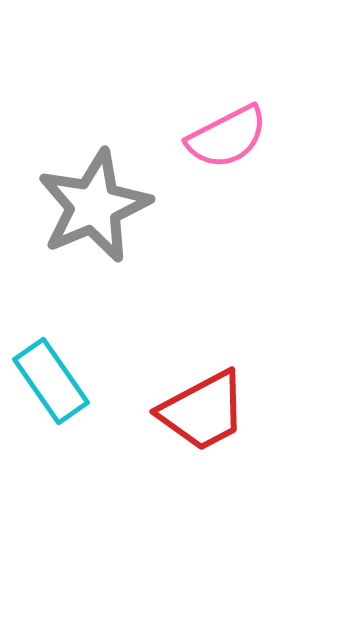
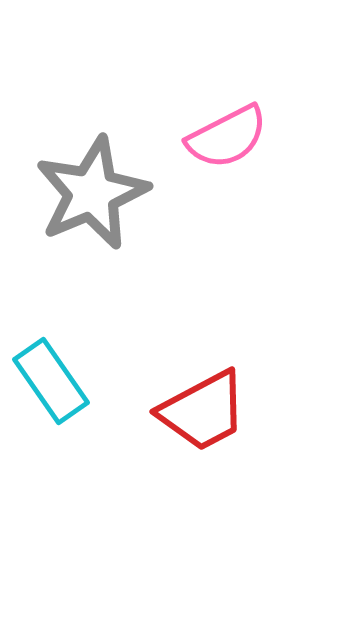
gray star: moved 2 px left, 13 px up
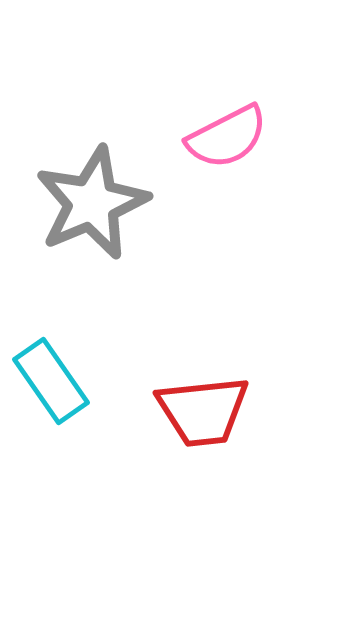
gray star: moved 10 px down
red trapezoid: rotated 22 degrees clockwise
